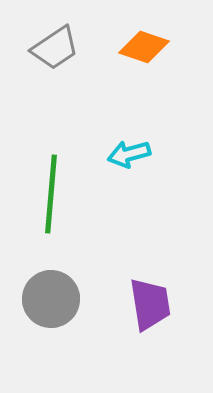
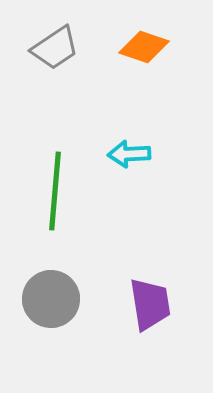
cyan arrow: rotated 12 degrees clockwise
green line: moved 4 px right, 3 px up
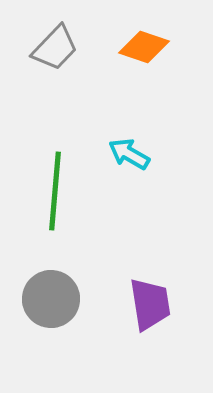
gray trapezoid: rotated 12 degrees counterclockwise
cyan arrow: rotated 33 degrees clockwise
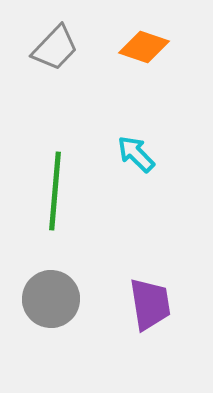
cyan arrow: moved 7 px right; rotated 15 degrees clockwise
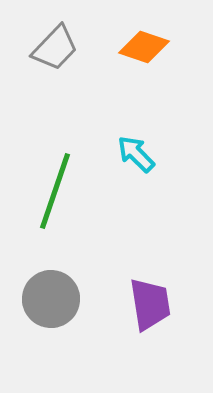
green line: rotated 14 degrees clockwise
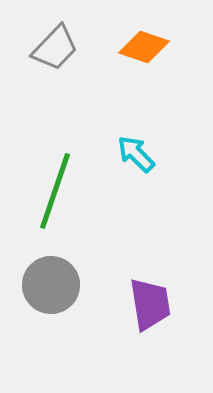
gray circle: moved 14 px up
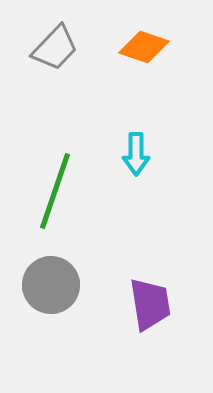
cyan arrow: rotated 135 degrees counterclockwise
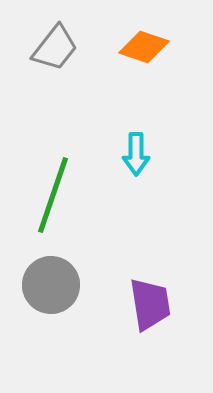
gray trapezoid: rotated 6 degrees counterclockwise
green line: moved 2 px left, 4 px down
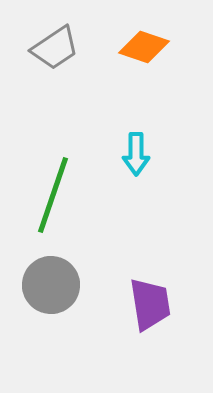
gray trapezoid: rotated 18 degrees clockwise
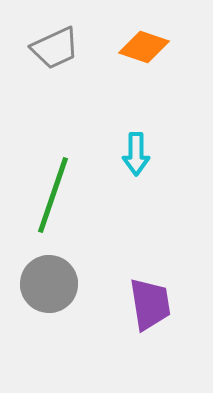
gray trapezoid: rotated 9 degrees clockwise
gray circle: moved 2 px left, 1 px up
